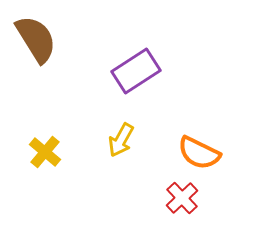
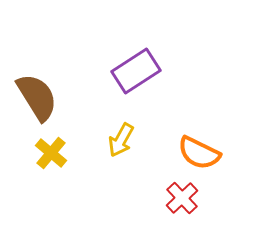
brown semicircle: moved 1 px right, 58 px down
yellow cross: moved 6 px right, 1 px down
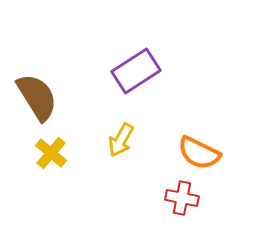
red cross: rotated 36 degrees counterclockwise
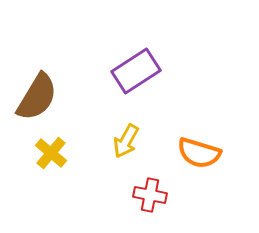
brown semicircle: rotated 63 degrees clockwise
yellow arrow: moved 5 px right, 1 px down
orange semicircle: rotated 9 degrees counterclockwise
red cross: moved 32 px left, 3 px up
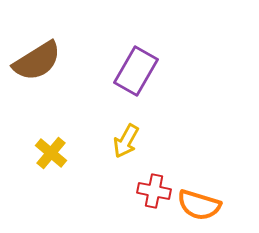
purple rectangle: rotated 27 degrees counterclockwise
brown semicircle: moved 36 px up; rotated 27 degrees clockwise
orange semicircle: moved 52 px down
red cross: moved 4 px right, 4 px up
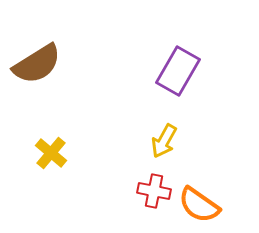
brown semicircle: moved 3 px down
purple rectangle: moved 42 px right
yellow arrow: moved 38 px right
orange semicircle: rotated 18 degrees clockwise
